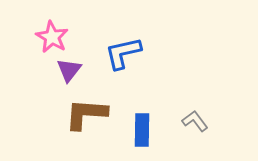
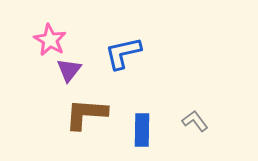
pink star: moved 2 px left, 3 px down
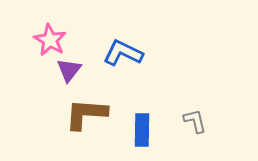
blue L-shape: rotated 39 degrees clockwise
gray L-shape: rotated 24 degrees clockwise
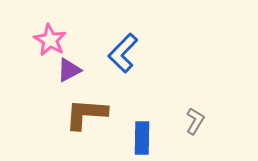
blue L-shape: rotated 72 degrees counterclockwise
purple triangle: rotated 24 degrees clockwise
gray L-shape: rotated 44 degrees clockwise
blue rectangle: moved 8 px down
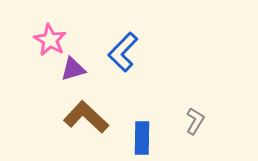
blue L-shape: moved 1 px up
purple triangle: moved 4 px right, 1 px up; rotated 12 degrees clockwise
brown L-shape: moved 3 px down; rotated 39 degrees clockwise
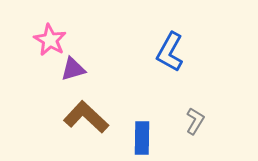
blue L-shape: moved 47 px right; rotated 15 degrees counterclockwise
